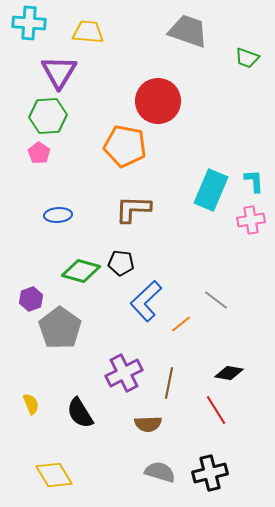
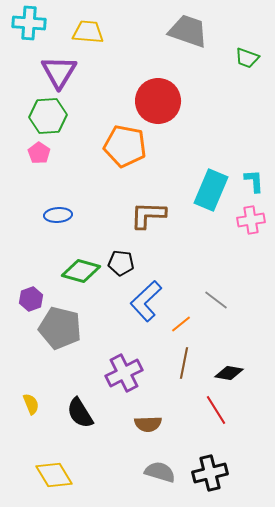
brown L-shape: moved 15 px right, 6 px down
gray pentagon: rotated 21 degrees counterclockwise
brown line: moved 15 px right, 20 px up
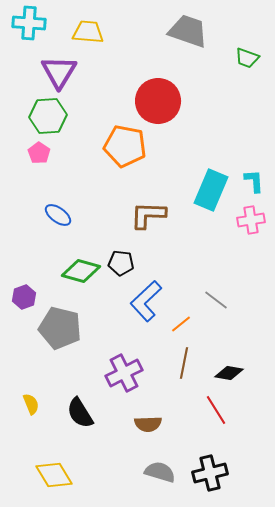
blue ellipse: rotated 40 degrees clockwise
purple hexagon: moved 7 px left, 2 px up
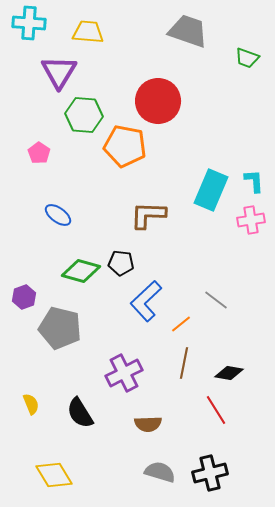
green hexagon: moved 36 px right, 1 px up; rotated 9 degrees clockwise
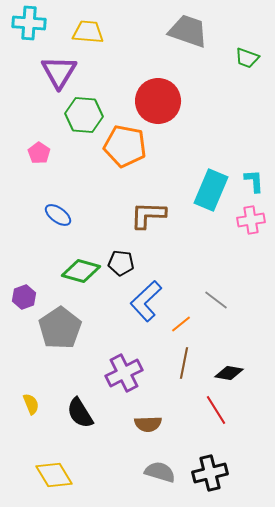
gray pentagon: rotated 24 degrees clockwise
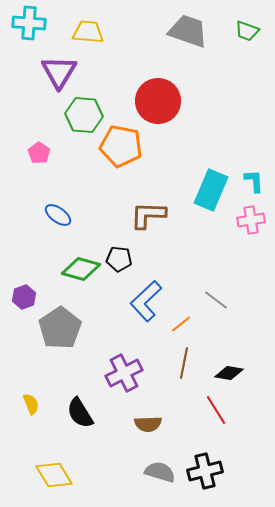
green trapezoid: moved 27 px up
orange pentagon: moved 4 px left
black pentagon: moved 2 px left, 4 px up
green diamond: moved 2 px up
black cross: moved 5 px left, 2 px up
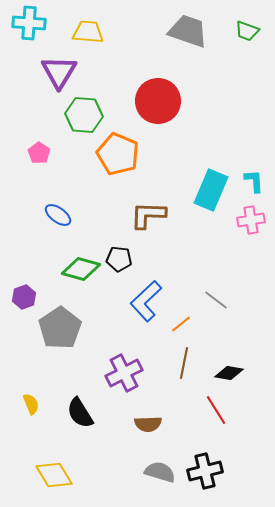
orange pentagon: moved 3 px left, 8 px down; rotated 12 degrees clockwise
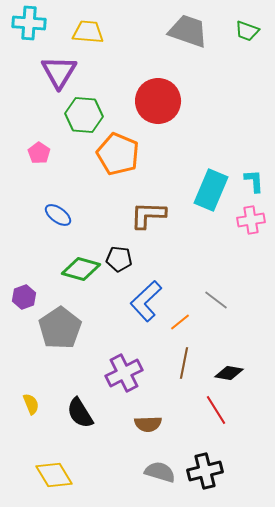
orange line: moved 1 px left, 2 px up
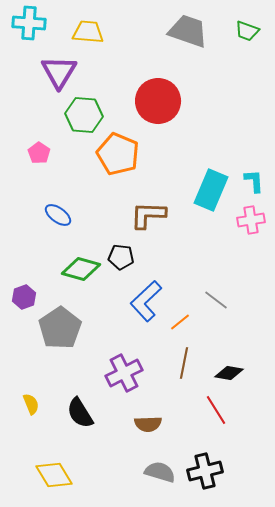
black pentagon: moved 2 px right, 2 px up
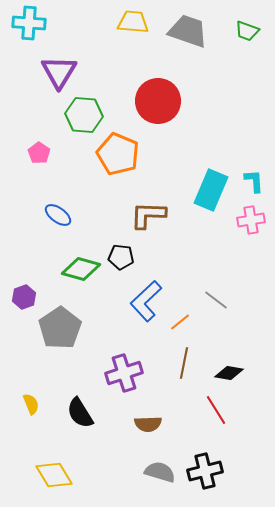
yellow trapezoid: moved 45 px right, 10 px up
purple cross: rotated 9 degrees clockwise
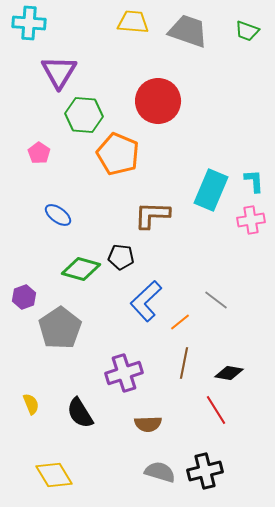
brown L-shape: moved 4 px right
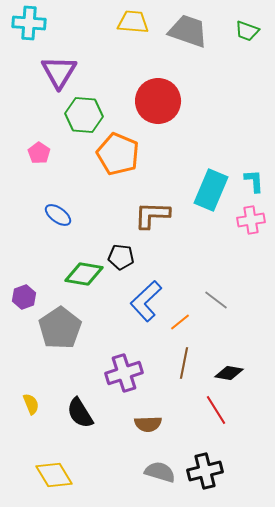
green diamond: moved 3 px right, 5 px down; rotated 6 degrees counterclockwise
